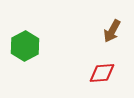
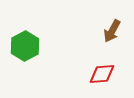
red diamond: moved 1 px down
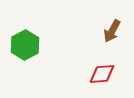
green hexagon: moved 1 px up
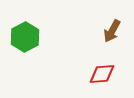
green hexagon: moved 8 px up
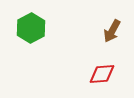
green hexagon: moved 6 px right, 9 px up
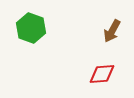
green hexagon: rotated 12 degrees counterclockwise
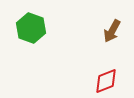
red diamond: moved 4 px right, 7 px down; rotated 16 degrees counterclockwise
